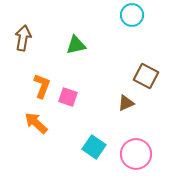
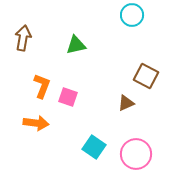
orange arrow: rotated 145 degrees clockwise
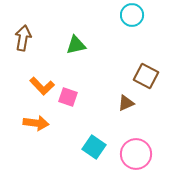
orange L-shape: rotated 115 degrees clockwise
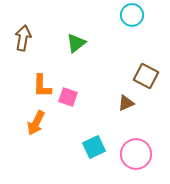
green triangle: moved 2 px up; rotated 25 degrees counterclockwise
orange L-shape: rotated 45 degrees clockwise
orange arrow: rotated 110 degrees clockwise
cyan square: rotated 30 degrees clockwise
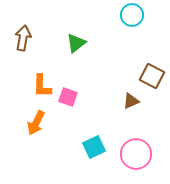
brown square: moved 6 px right
brown triangle: moved 5 px right, 2 px up
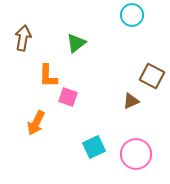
orange L-shape: moved 6 px right, 10 px up
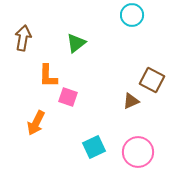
brown square: moved 4 px down
pink circle: moved 2 px right, 2 px up
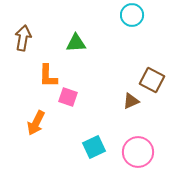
green triangle: rotated 35 degrees clockwise
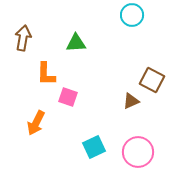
orange L-shape: moved 2 px left, 2 px up
